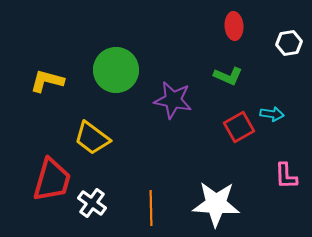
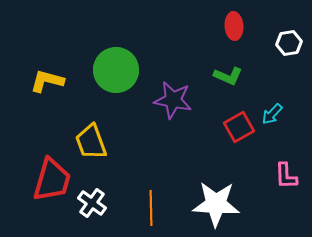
cyan arrow: rotated 125 degrees clockwise
yellow trapezoid: moved 1 px left, 4 px down; rotated 33 degrees clockwise
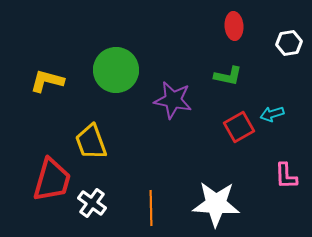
green L-shape: rotated 12 degrees counterclockwise
cyan arrow: rotated 30 degrees clockwise
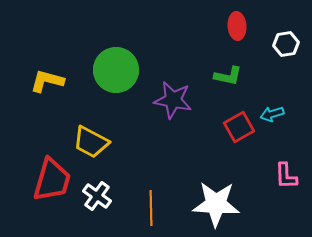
red ellipse: moved 3 px right
white hexagon: moved 3 px left, 1 px down
yellow trapezoid: rotated 42 degrees counterclockwise
white cross: moved 5 px right, 7 px up
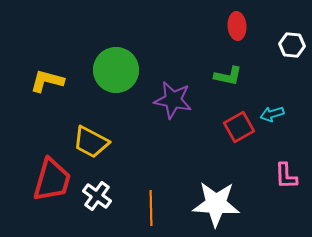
white hexagon: moved 6 px right, 1 px down; rotated 15 degrees clockwise
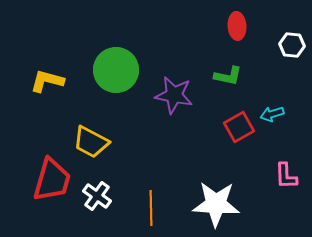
purple star: moved 1 px right, 5 px up
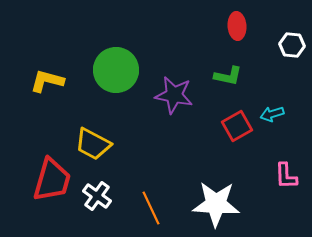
red square: moved 2 px left, 1 px up
yellow trapezoid: moved 2 px right, 2 px down
orange line: rotated 24 degrees counterclockwise
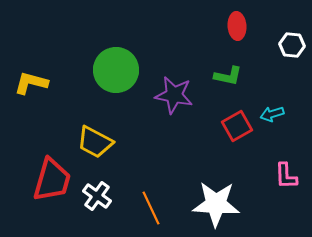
yellow L-shape: moved 16 px left, 2 px down
yellow trapezoid: moved 2 px right, 2 px up
